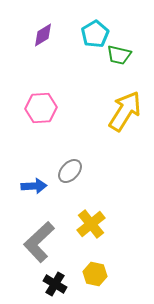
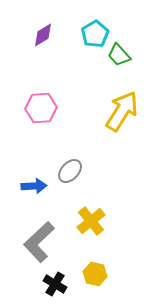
green trapezoid: rotated 35 degrees clockwise
yellow arrow: moved 3 px left
yellow cross: moved 3 px up
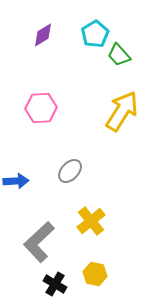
blue arrow: moved 18 px left, 5 px up
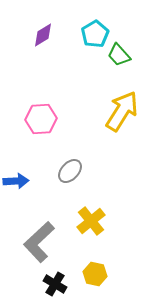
pink hexagon: moved 11 px down
